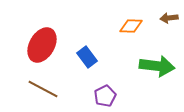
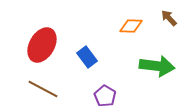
brown arrow: rotated 54 degrees clockwise
purple pentagon: rotated 15 degrees counterclockwise
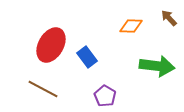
red ellipse: moved 9 px right
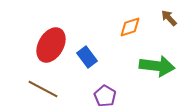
orange diamond: moved 1 px left, 1 px down; rotated 20 degrees counterclockwise
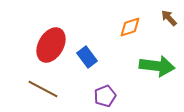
purple pentagon: rotated 20 degrees clockwise
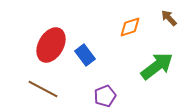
blue rectangle: moved 2 px left, 2 px up
green arrow: rotated 44 degrees counterclockwise
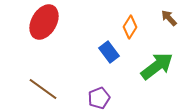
orange diamond: rotated 40 degrees counterclockwise
red ellipse: moved 7 px left, 23 px up
blue rectangle: moved 24 px right, 3 px up
brown line: rotated 8 degrees clockwise
purple pentagon: moved 6 px left, 2 px down
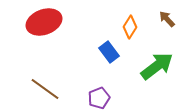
brown arrow: moved 2 px left, 1 px down
red ellipse: rotated 40 degrees clockwise
brown line: moved 2 px right
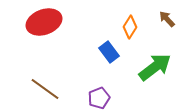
green arrow: moved 2 px left, 1 px down
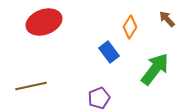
green arrow: moved 2 px down; rotated 16 degrees counterclockwise
brown line: moved 14 px left, 3 px up; rotated 48 degrees counterclockwise
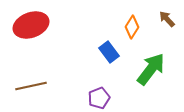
red ellipse: moved 13 px left, 3 px down
orange diamond: moved 2 px right
green arrow: moved 4 px left
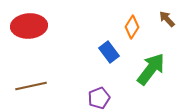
red ellipse: moved 2 px left, 1 px down; rotated 16 degrees clockwise
